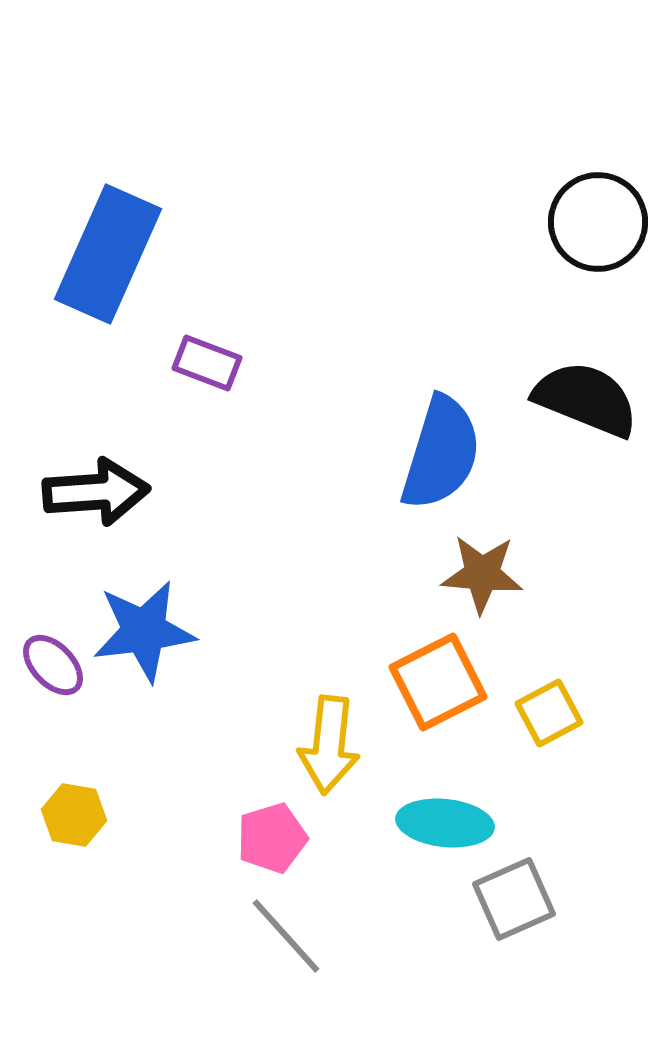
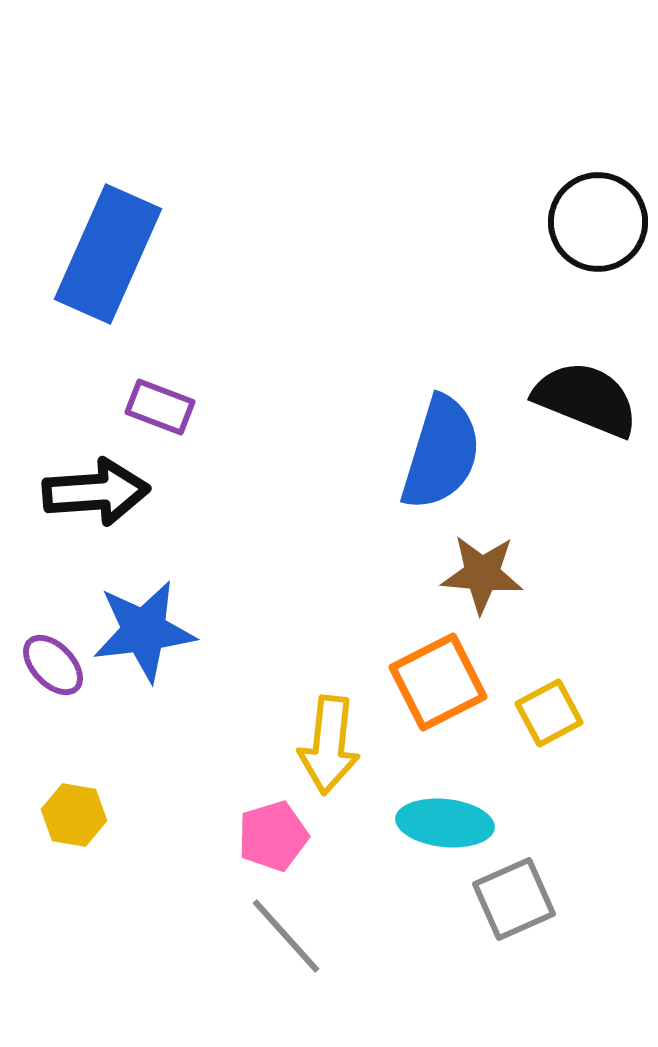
purple rectangle: moved 47 px left, 44 px down
pink pentagon: moved 1 px right, 2 px up
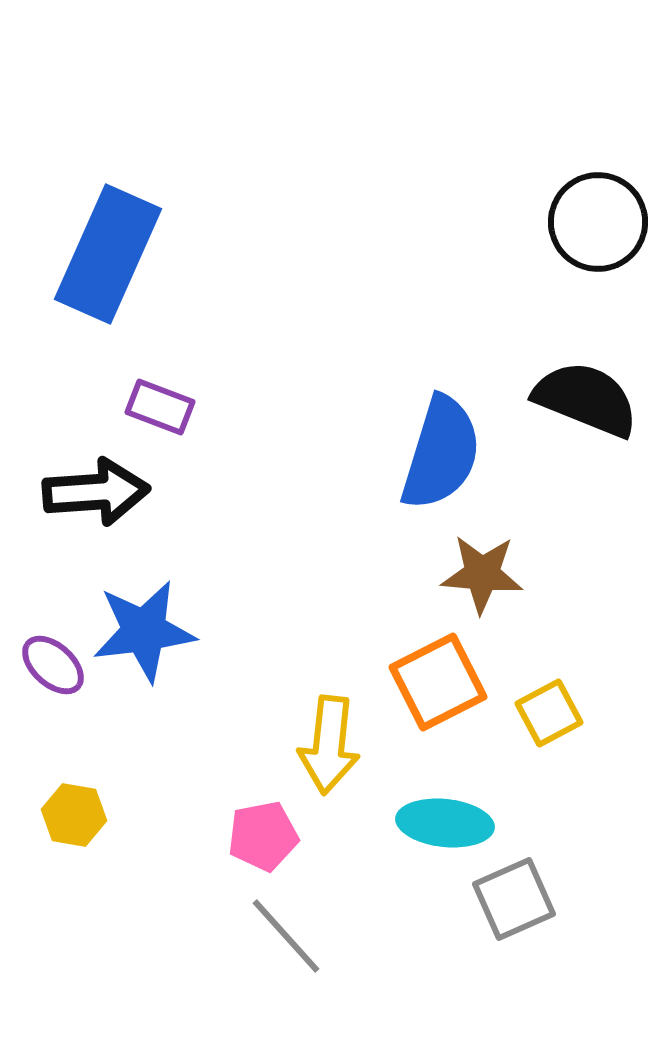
purple ellipse: rotated 4 degrees counterclockwise
pink pentagon: moved 10 px left; rotated 6 degrees clockwise
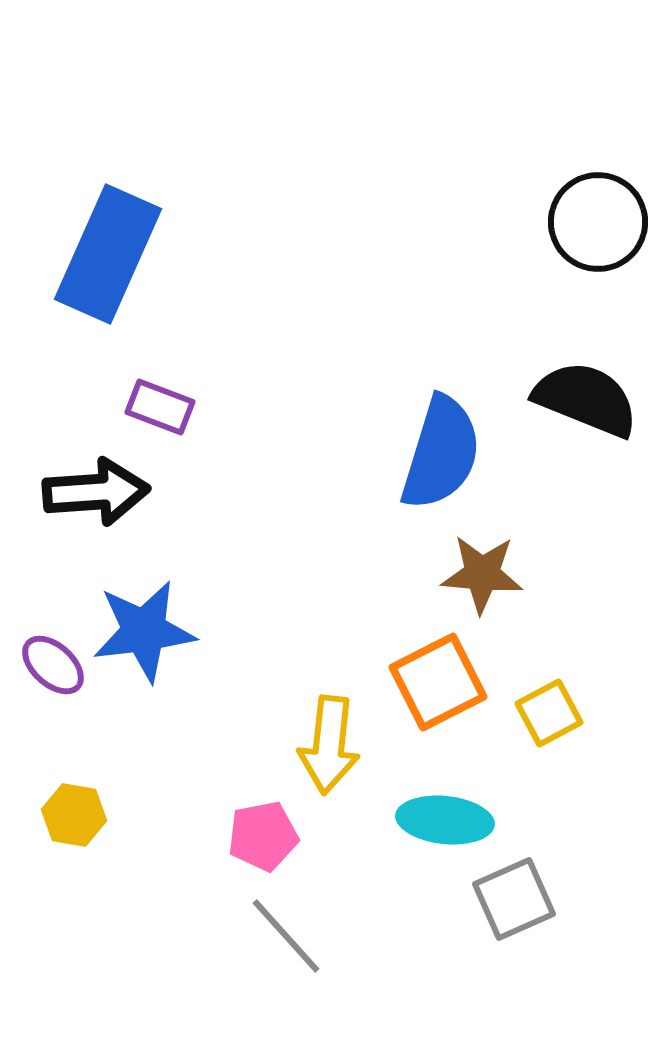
cyan ellipse: moved 3 px up
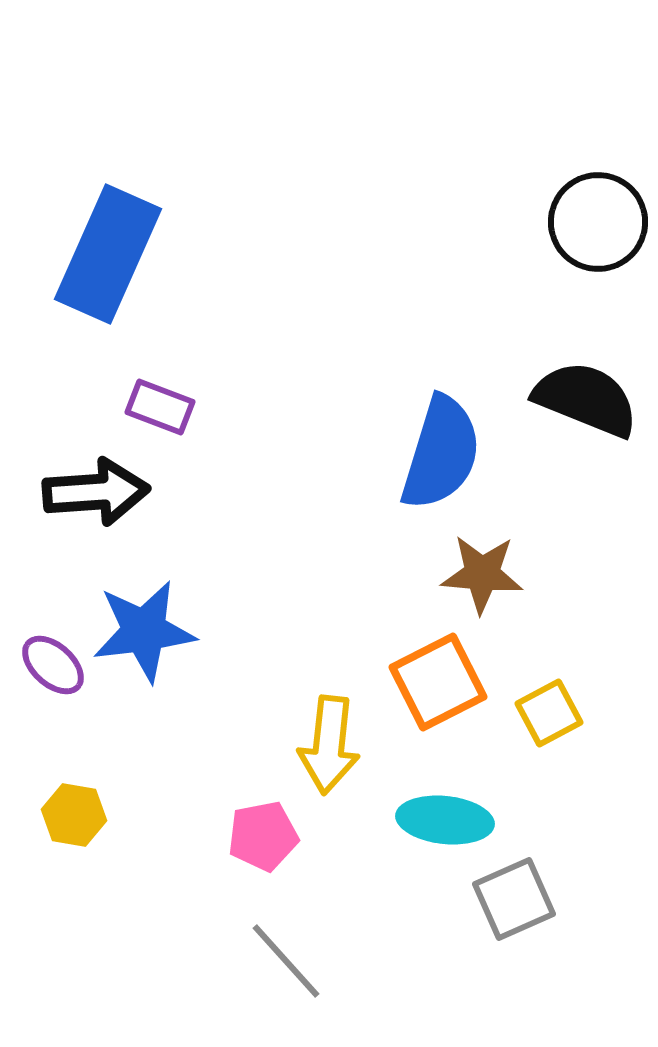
gray line: moved 25 px down
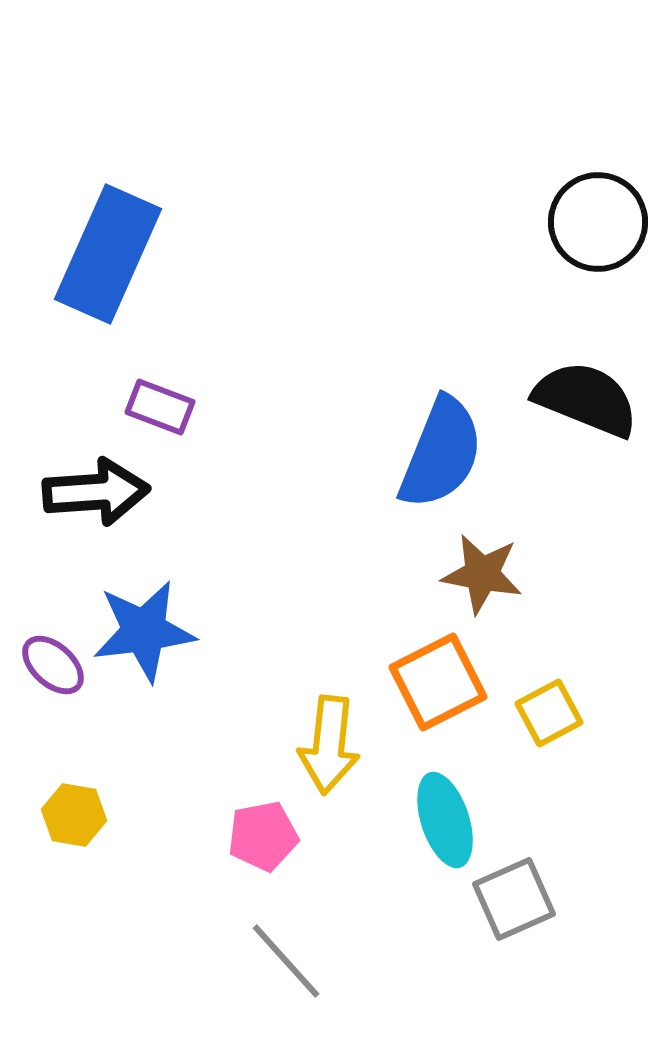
blue semicircle: rotated 5 degrees clockwise
brown star: rotated 6 degrees clockwise
cyan ellipse: rotated 66 degrees clockwise
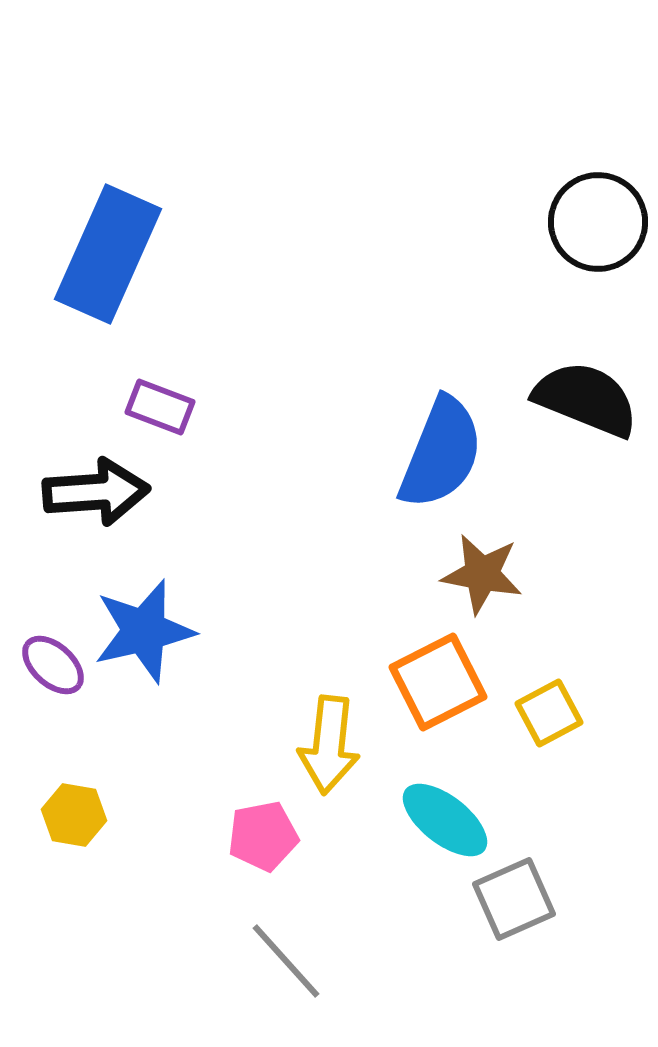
blue star: rotated 6 degrees counterclockwise
cyan ellipse: rotated 34 degrees counterclockwise
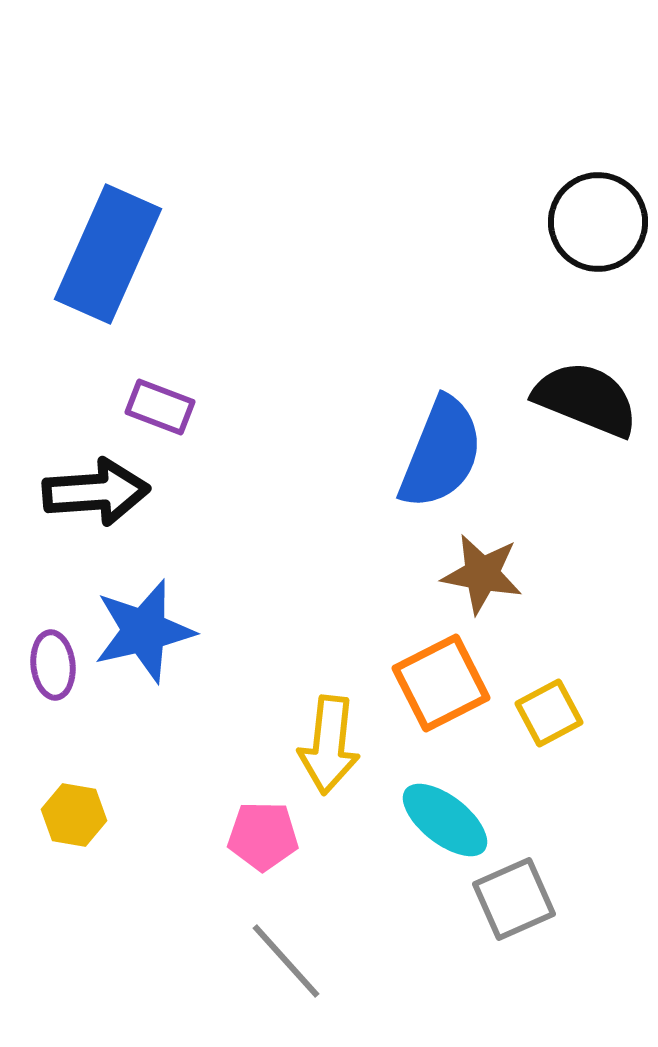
purple ellipse: rotated 42 degrees clockwise
orange square: moved 3 px right, 1 px down
pink pentagon: rotated 12 degrees clockwise
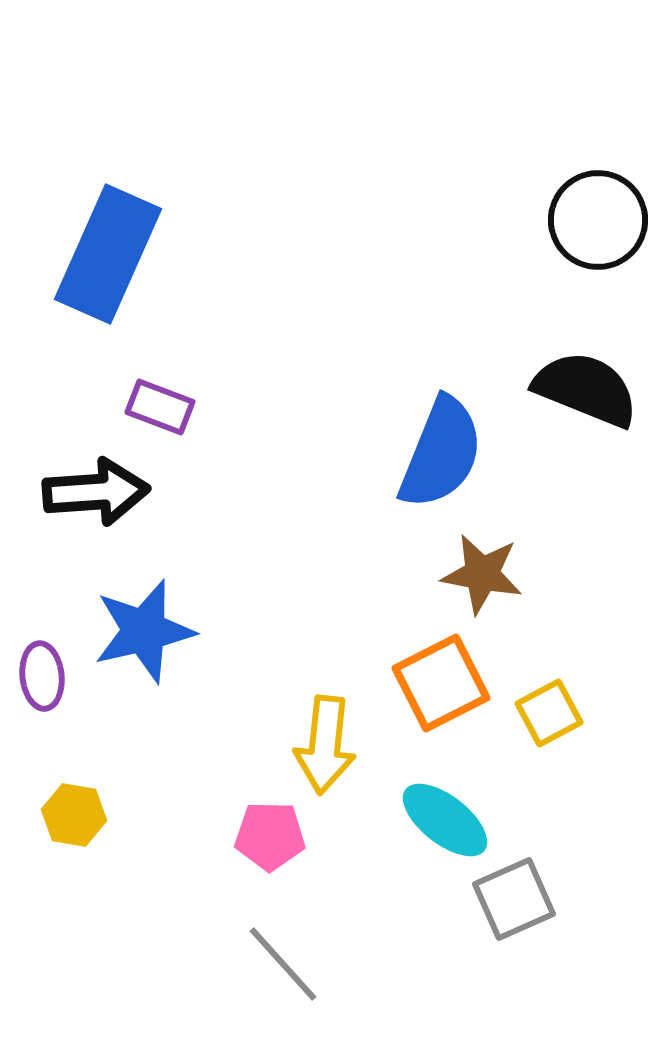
black circle: moved 2 px up
black semicircle: moved 10 px up
purple ellipse: moved 11 px left, 11 px down
yellow arrow: moved 4 px left
pink pentagon: moved 7 px right
gray line: moved 3 px left, 3 px down
